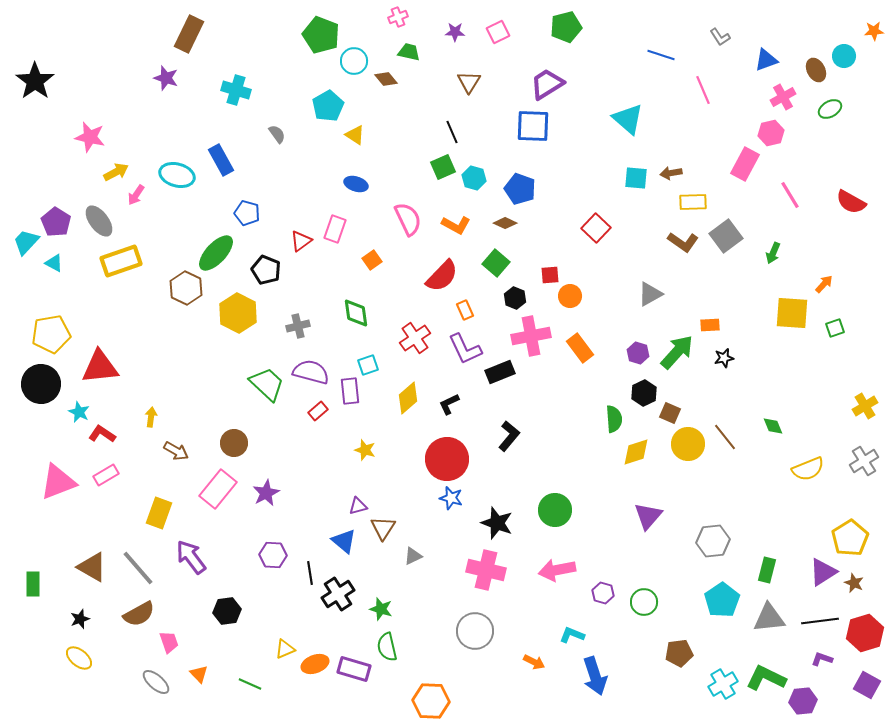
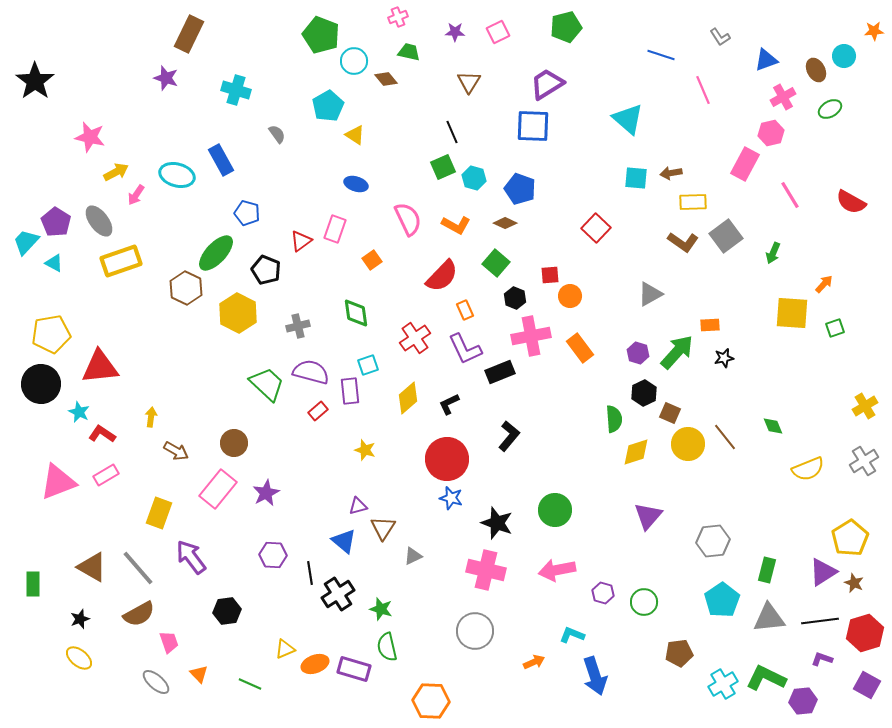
orange arrow at (534, 662): rotated 50 degrees counterclockwise
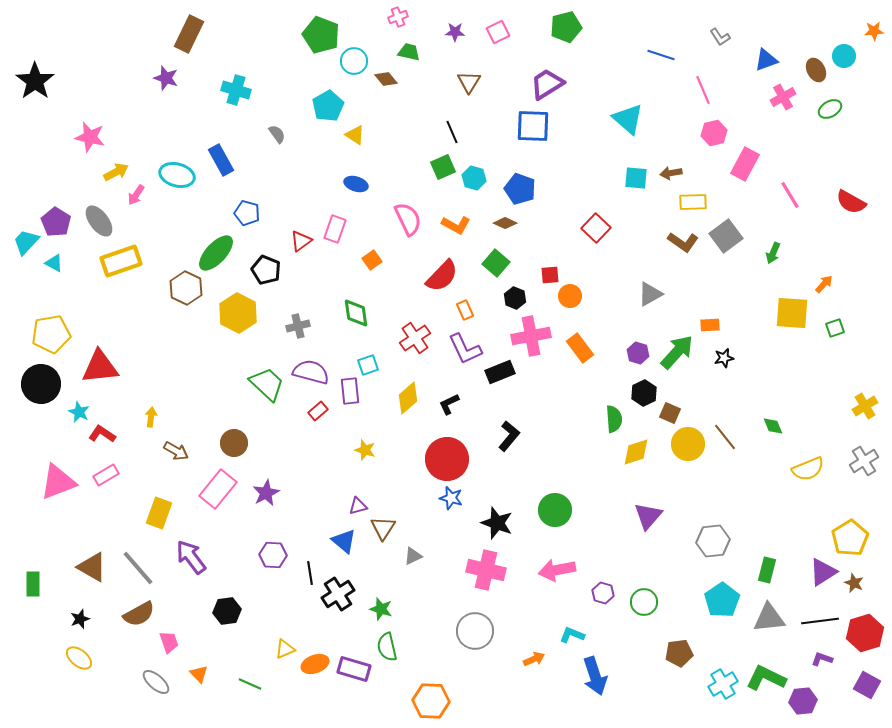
pink hexagon at (771, 133): moved 57 px left
orange arrow at (534, 662): moved 3 px up
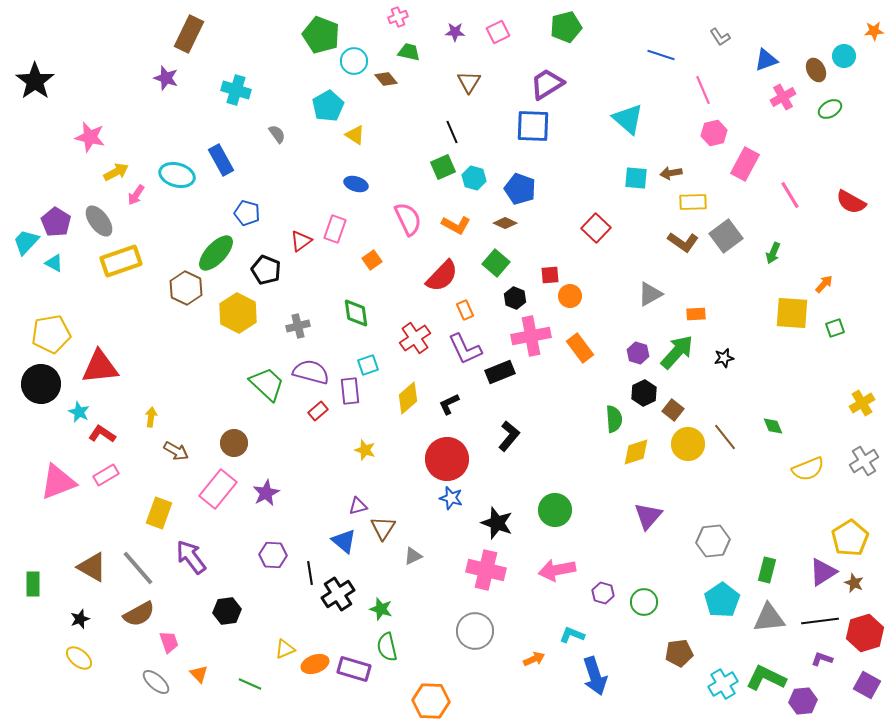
orange rectangle at (710, 325): moved 14 px left, 11 px up
yellow cross at (865, 406): moved 3 px left, 3 px up
brown square at (670, 413): moved 3 px right, 3 px up; rotated 15 degrees clockwise
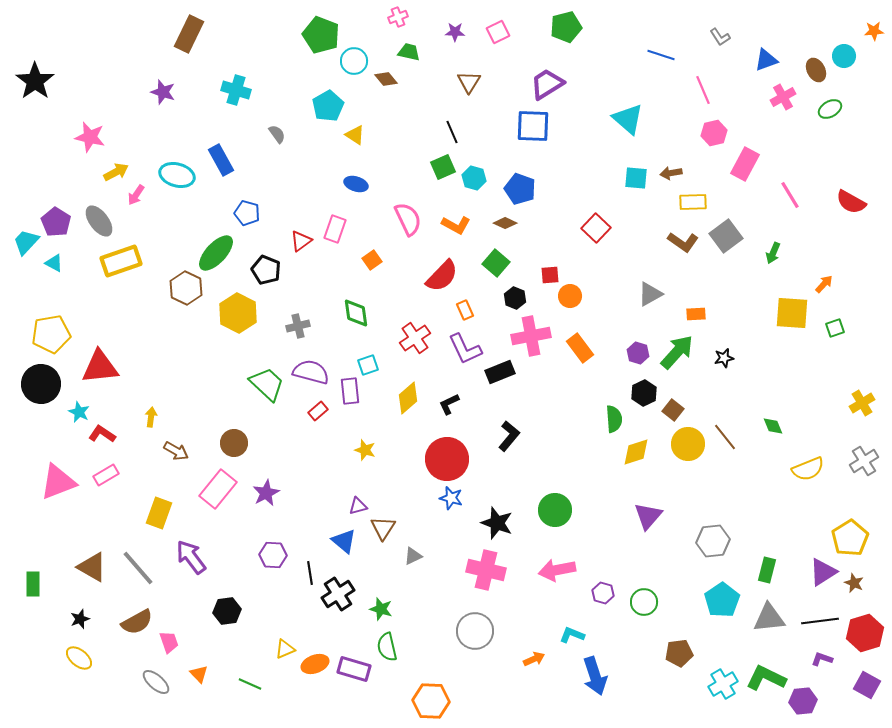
purple star at (166, 78): moved 3 px left, 14 px down
brown semicircle at (139, 614): moved 2 px left, 8 px down
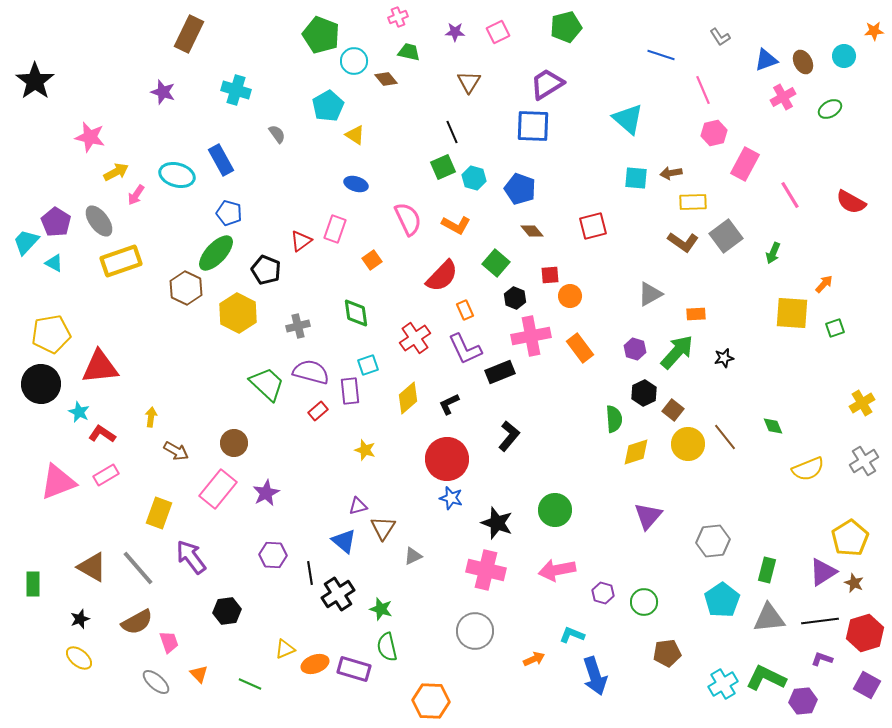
brown ellipse at (816, 70): moved 13 px left, 8 px up
blue pentagon at (247, 213): moved 18 px left
brown diamond at (505, 223): moved 27 px right, 8 px down; rotated 25 degrees clockwise
red square at (596, 228): moved 3 px left, 2 px up; rotated 32 degrees clockwise
purple hexagon at (638, 353): moved 3 px left, 4 px up
brown pentagon at (679, 653): moved 12 px left
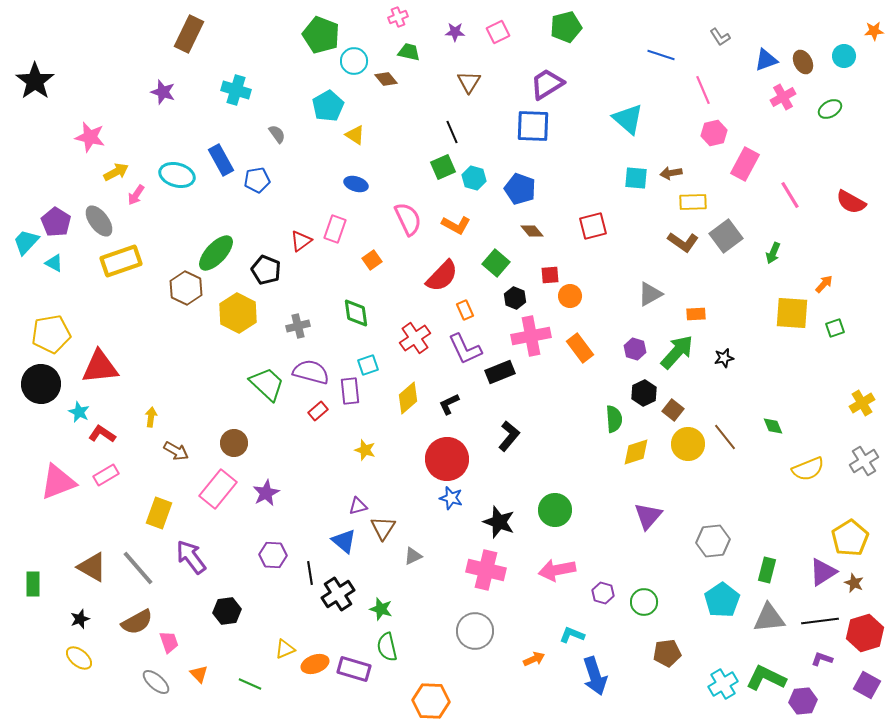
blue pentagon at (229, 213): moved 28 px right, 33 px up; rotated 25 degrees counterclockwise
black star at (497, 523): moved 2 px right, 1 px up
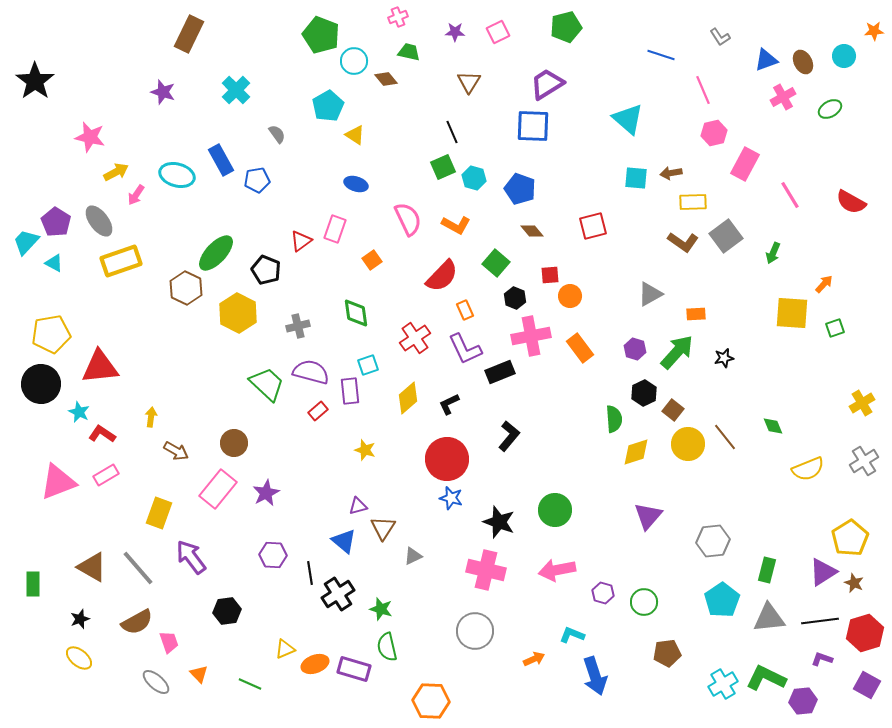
cyan cross at (236, 90): rotated 28 degrees clockwise
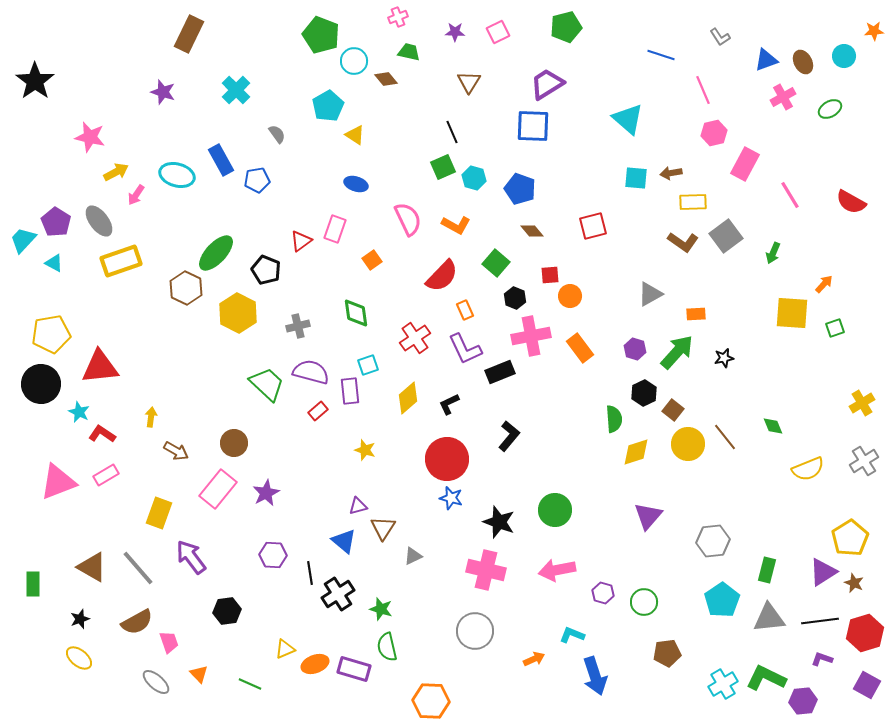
cyan trapezoid at (26, 242): moved 3 px left, 2 px up
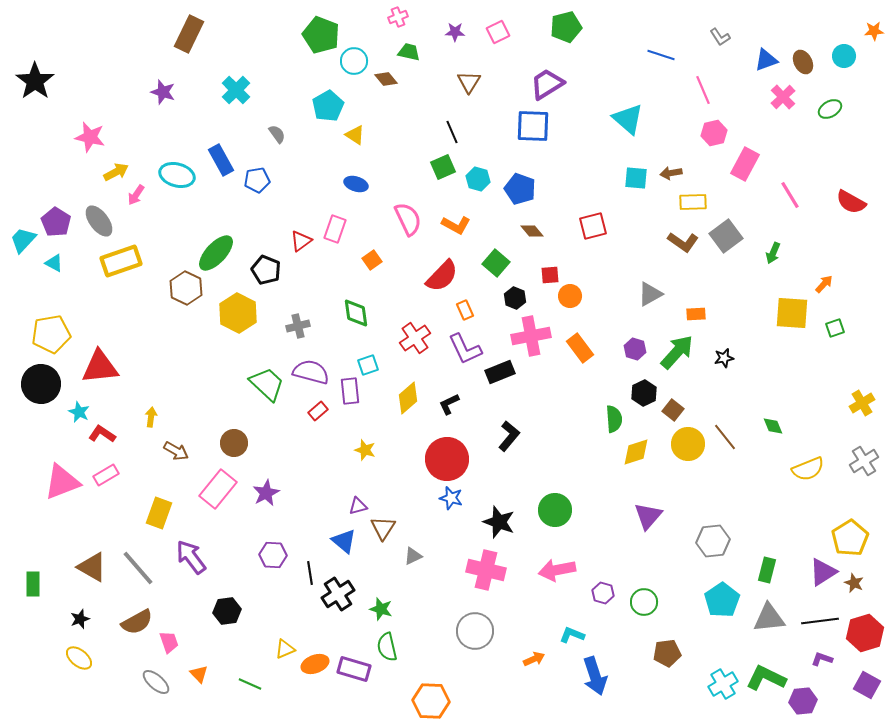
pink cross at (783, 97): rotated 15 degrees counterclockwise
cyan hexagon at (474, 178): moved 4 px right, 1 px down
pink triangle at (58, 482): moved 4 px right
